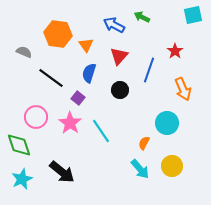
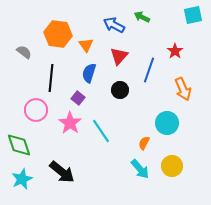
gray semicircle: rotated 14 degrees clockwise
black line: rotated 60 degrees clockwise
pink circle: moved 7 px up
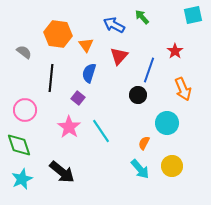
green arrow: rotated 21 degrees clockwise
black circle: moved 18 px right, 5 px down
pink circle: moved 11 px left
pink star: moved 1 px left, 4 px down
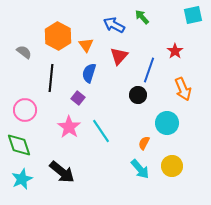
orange hexagon: moved 2 px down; rotated 20 degrees clockwise
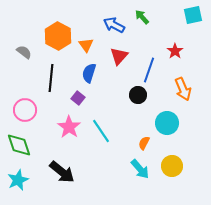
cyan star: moved 4 px left, 1 px down
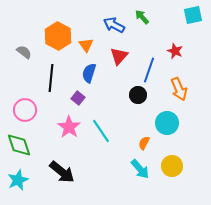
red star: rotated 14 degrees counterclockwise
orange arrow: moved 4 px left
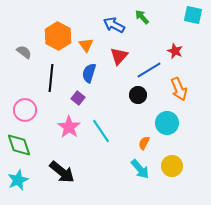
cyan square: rotated 24 degrees clockwise
blue line: rotated 40 degrees clockwise
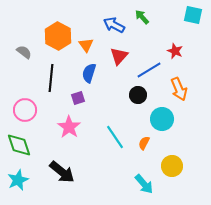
purple square: rotated 32 degrees clockwise
cyan circle: moved 5 px left, 4 px up
cyan line: moved 14 px right, 6 px down
cyan arrow: moved 4 px right, 15 px down
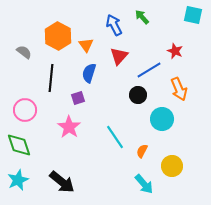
blue arrow: rotated 35 degrees clockwise
orange semicircle: moved 2 px left, 8 px down
black arrow: moved 10 px down
